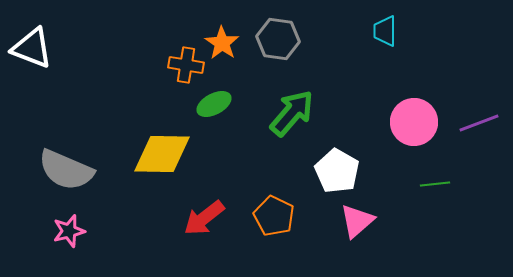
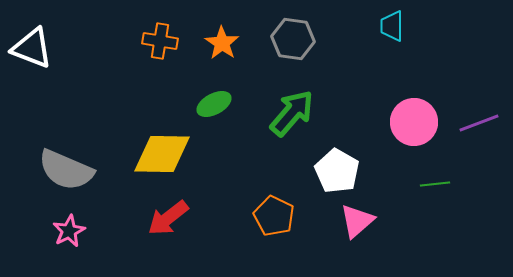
cyan trapezoid: moved 7 px right, 5 px up
gray hexagon: moved 15 px right
orange cross: moved 26 px left, 24 px up
red arrow: moved 36 px left
pink star: rotated 12 degrees counterclockwise
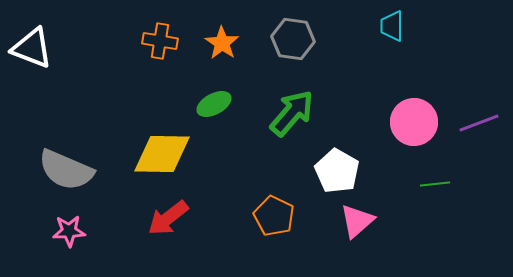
pink star: rotated 24 degrees clockwise
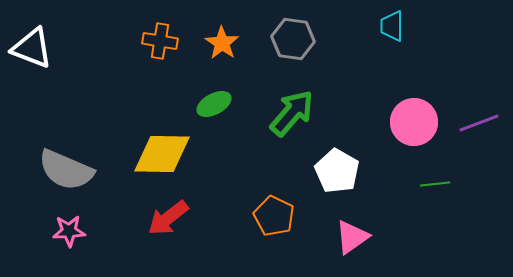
pink triangle: moved 5 px left, 16 px down; rotated 6 degrees clockwise
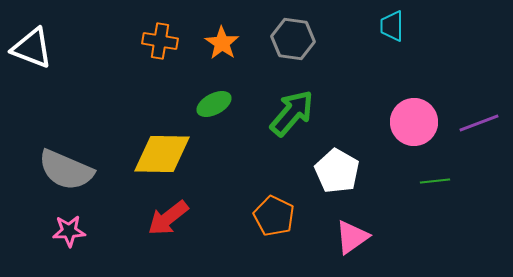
green line: moved 3 px up
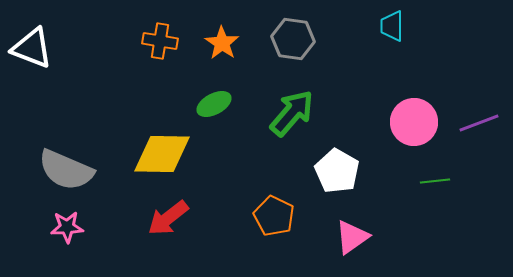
pink star: moved 2 px left, 4 px up
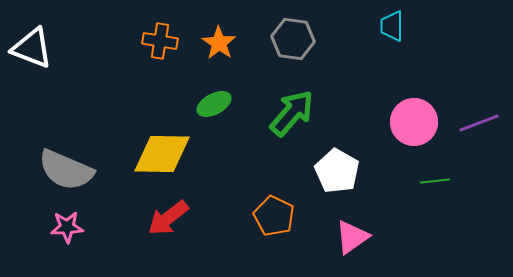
orange star: moved 3 px left
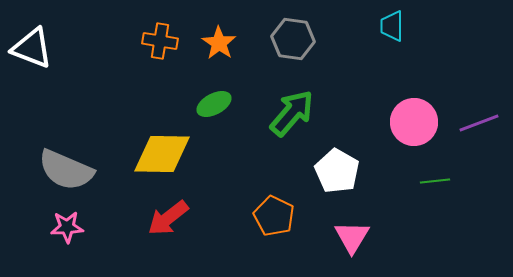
pink triangle: rotated 24 degrees counterclockwise
